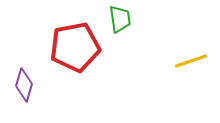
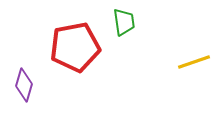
green trapezoid: moved 4 px right, 3 px down
yellow line: moved 3 px right, 1 px down
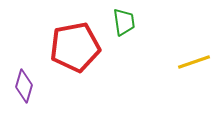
purple diamond: moved 1 px down
